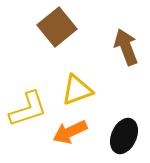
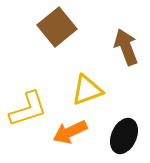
yellow triangle: moved 10 px right
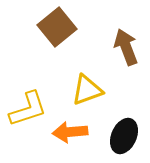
orange arrow: rotated 20 degrees clockwise
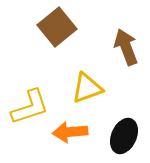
yellow triangle: moved 2 px up
yellow L-shape: moved 2 px right, 2 px up
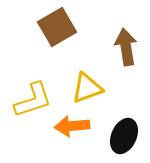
brown square: rotated 9 degrees clockwise
brown arrow: rotated 12 degrees clockwise
yellow L-shape: moved 3 px right, 7 px up
orange arrow: moved 2 px right, 6 px up
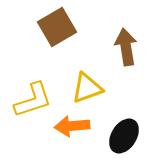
black ellipse: rotated 8 degrees clockwise
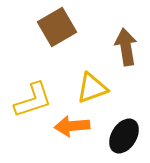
yellow triangle: moved 5 px right
